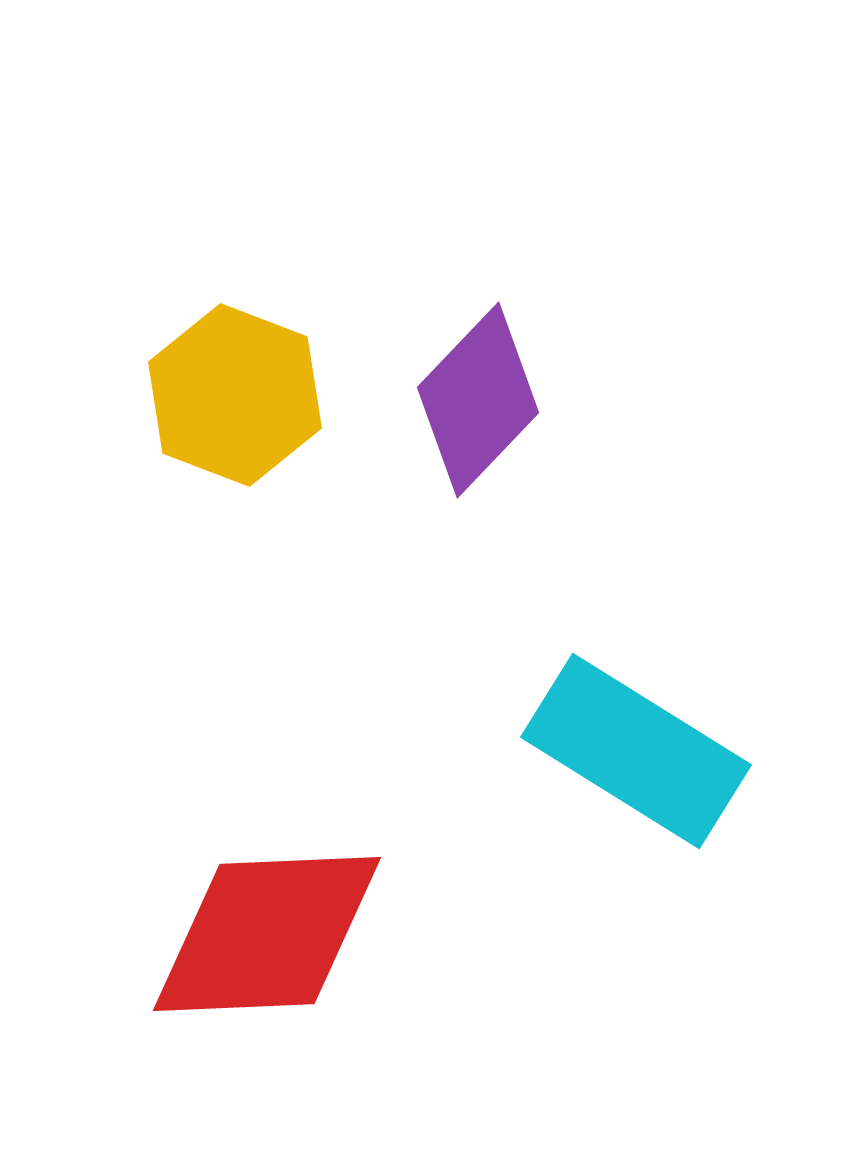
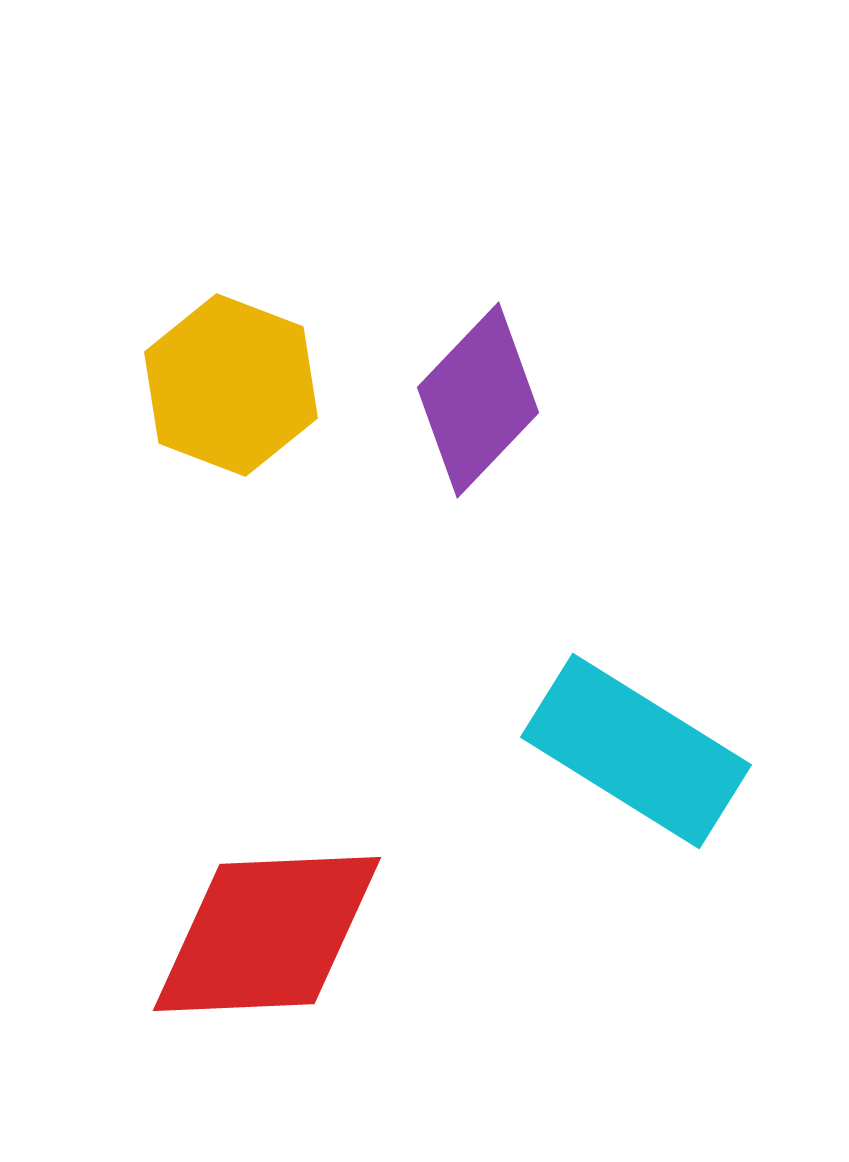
yellow hexagon: moved 4 px left, 10 px up
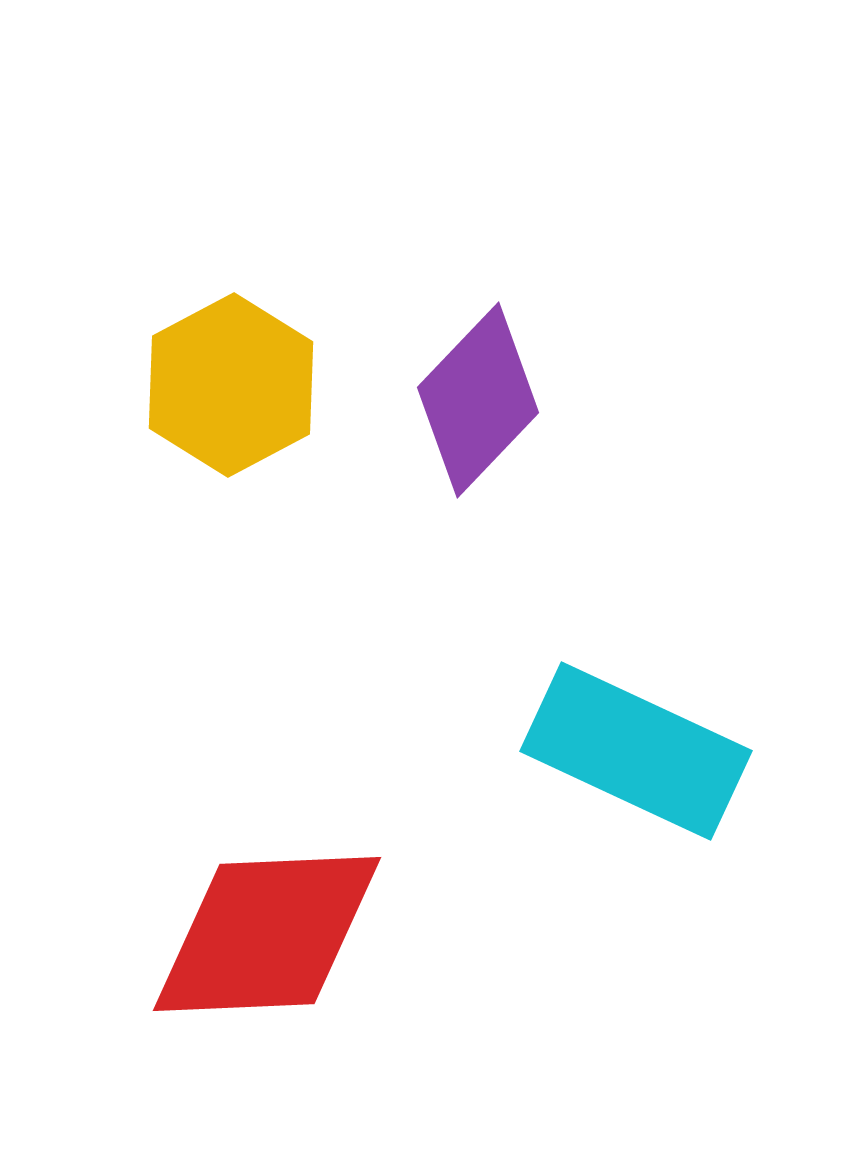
yellow hexagon: rotated 11 degrees clockwise
cyan rectangle: rotated 7 degrees counterclockwise
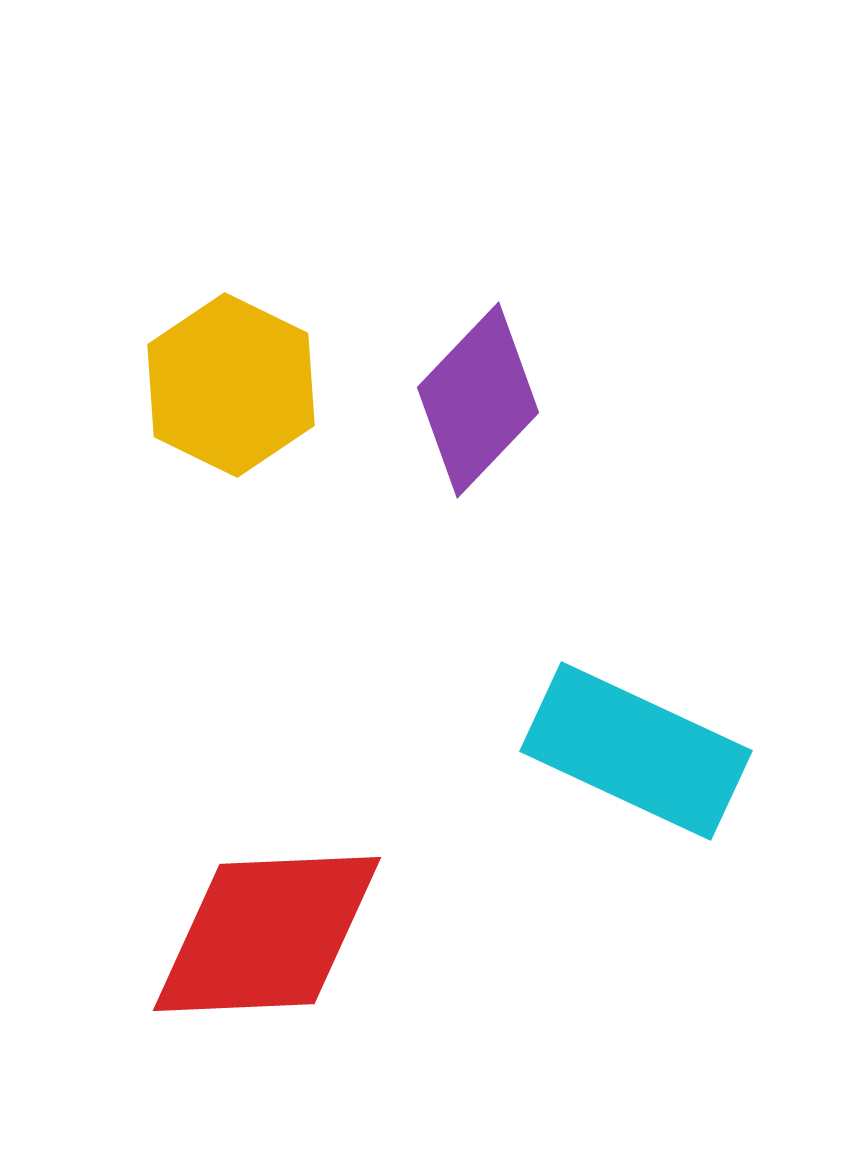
yellow hexagon: rotated 6 degrees counterclockwise
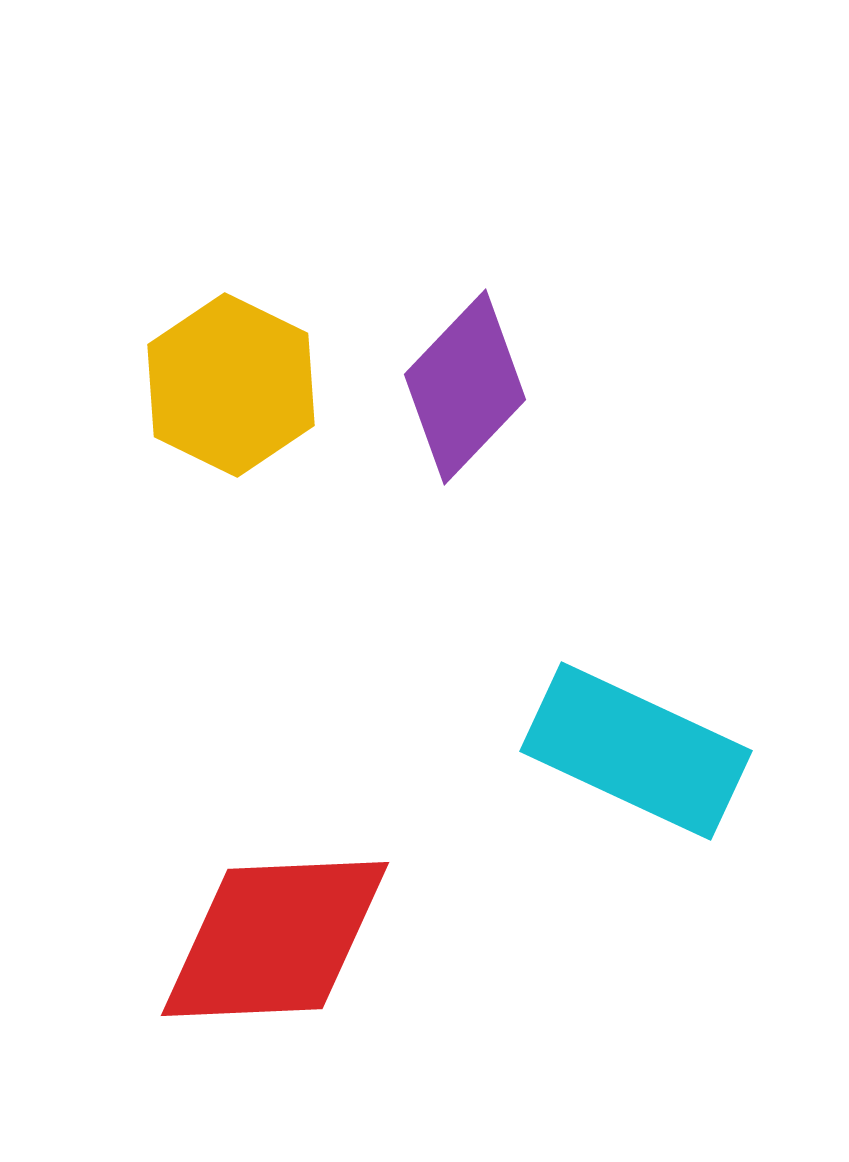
purple diamond: moved 13 px left, 13 px up
red diamond: moved 8 px right, 5 px down
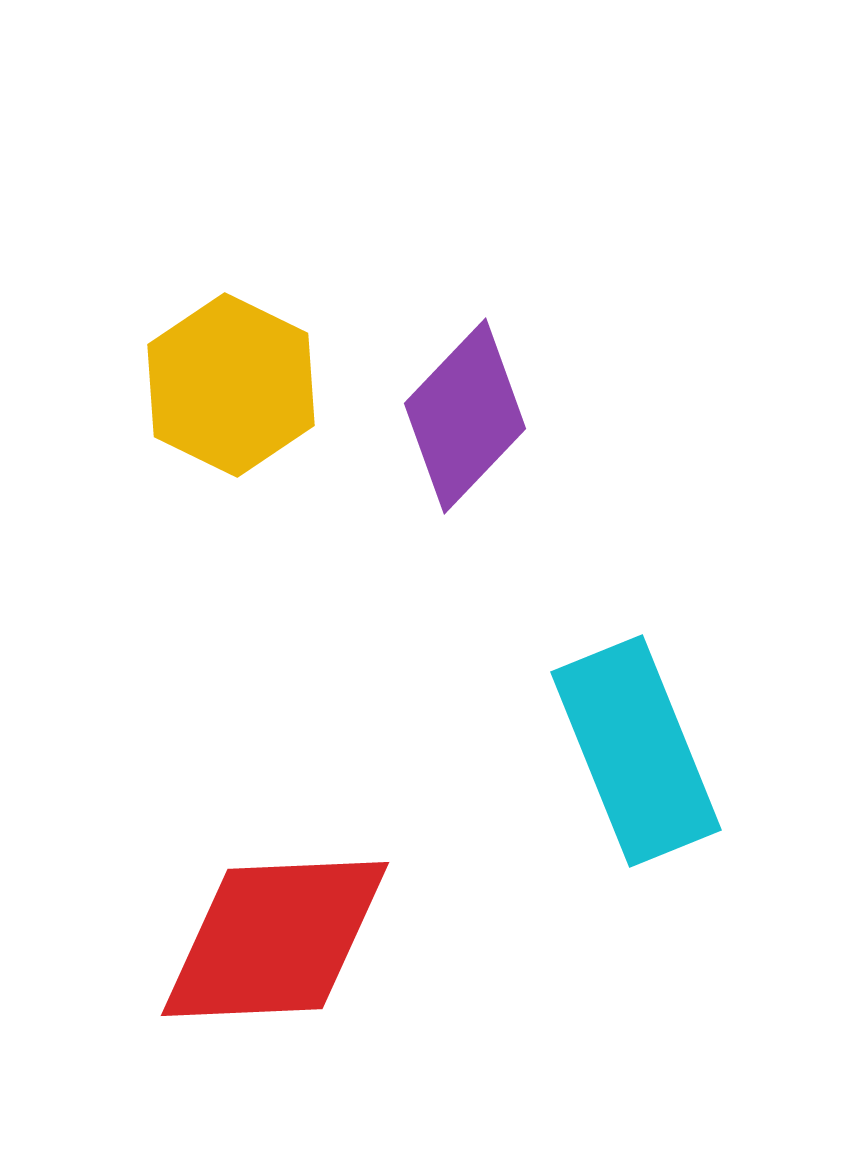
purple diamond: moved 29 px down
cyan rectangle: rotated 43 degrees clockwise
